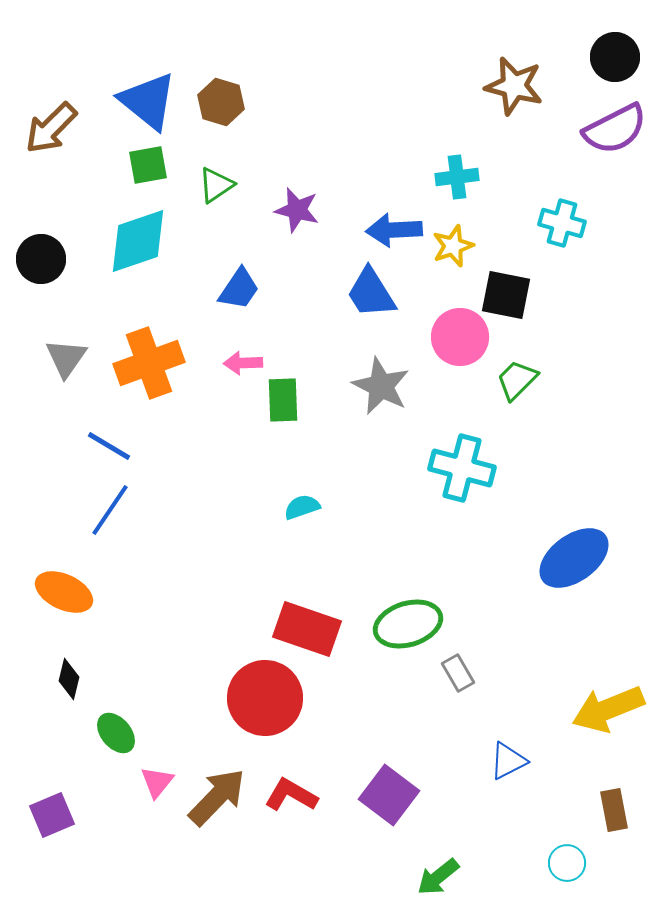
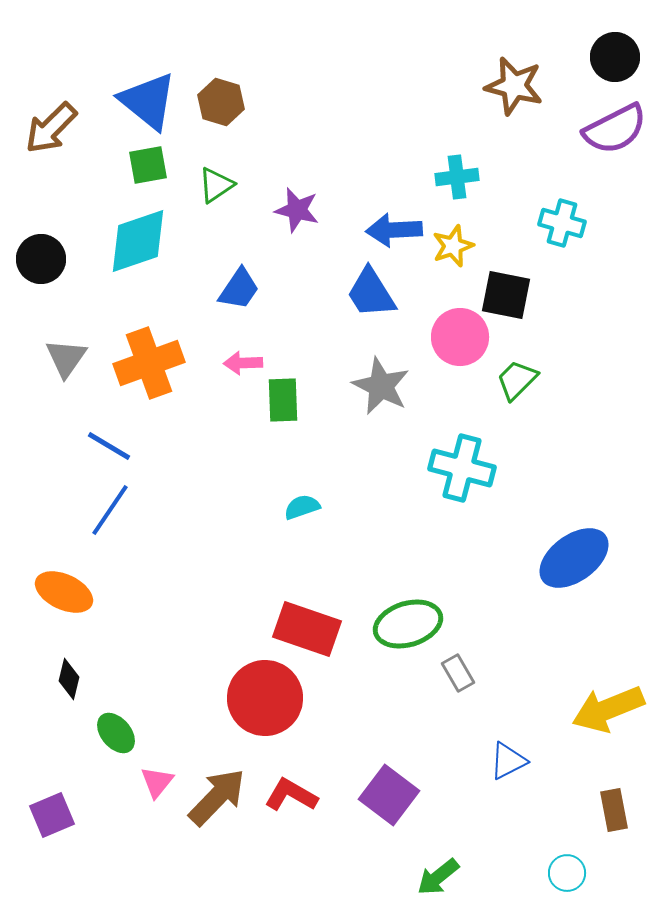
cyan circle at (567, 863): moved 10 px down
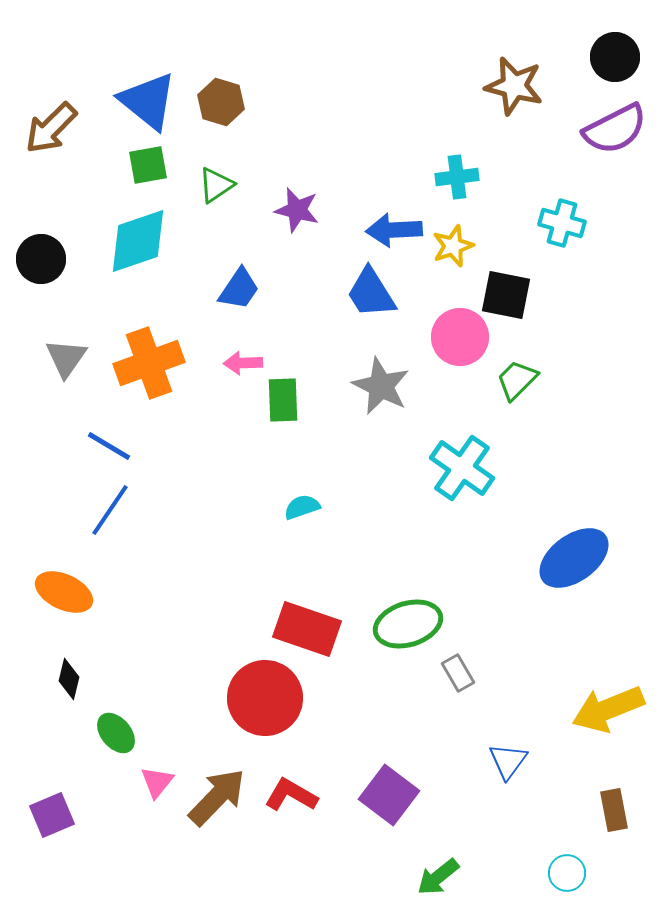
cyan cross at (462, 468): rotated 20 degrees clockwise
blue triangle at (508, 761): rotated 27 degrees counterclockwise
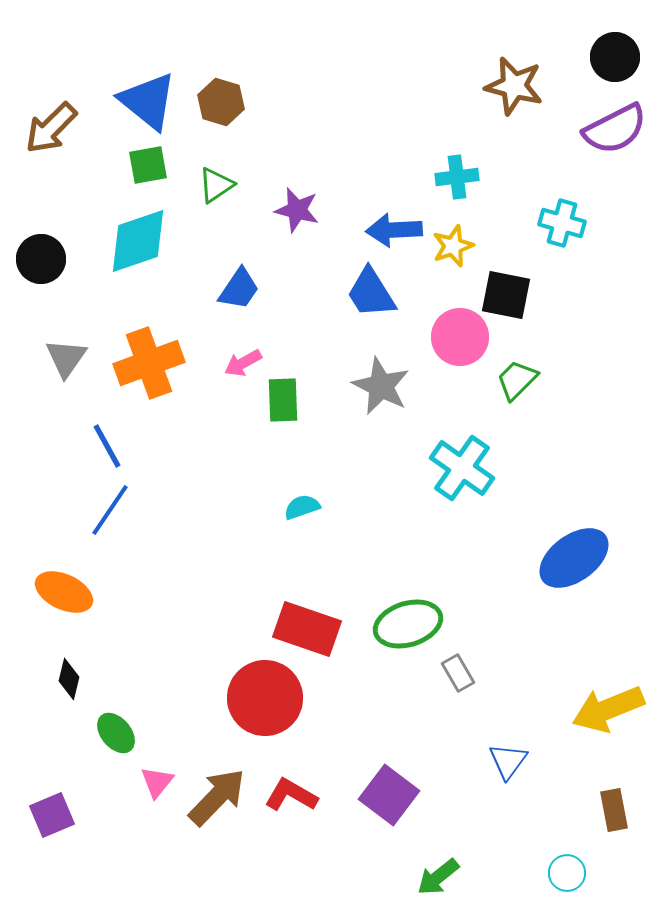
pink arrow at (243, 363): rotated 27 degrees counterclockwise
blue line at (109, 446): moved 2 px left; rotated 30 degrees clockwise
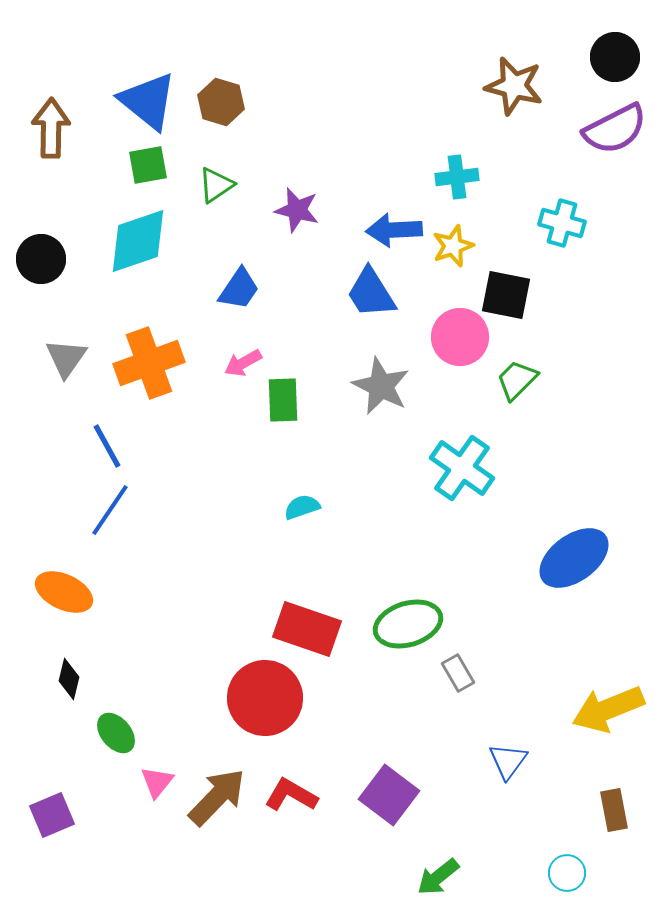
brown arrow at (51, 128): rotated 136 degrees clockwise
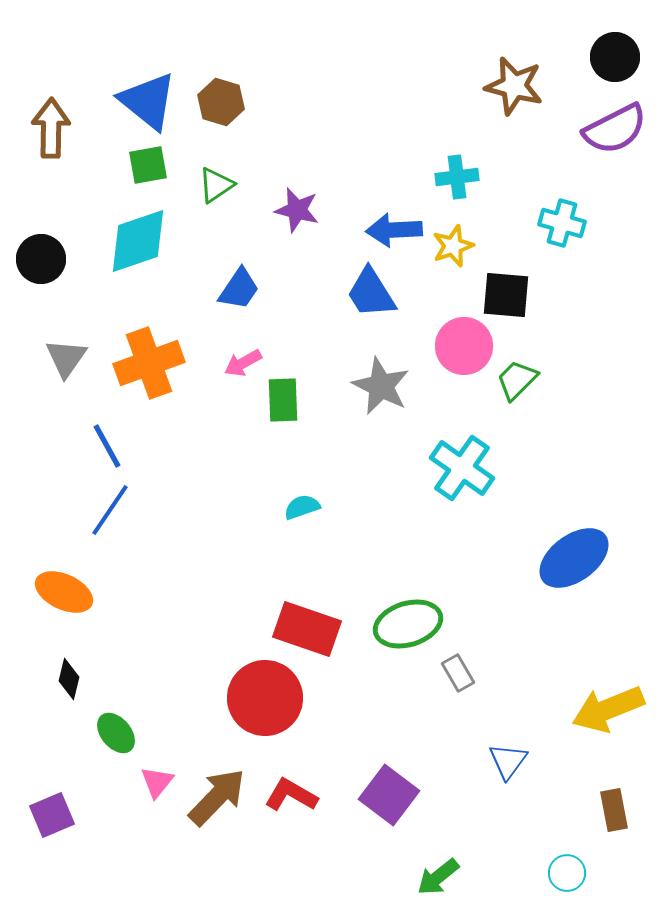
black square at (506, 295): rotated 6 degrees counterclockwise
pink circle at (460, 337): moved 4 px right, 9 px down
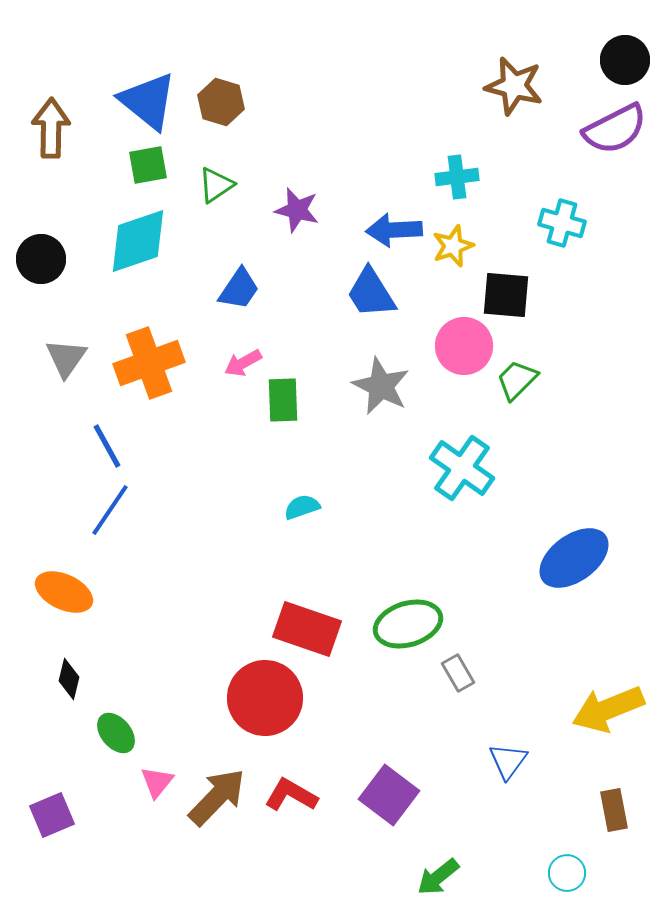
black circle at (615, 57): moved 10 px right, 3 px down
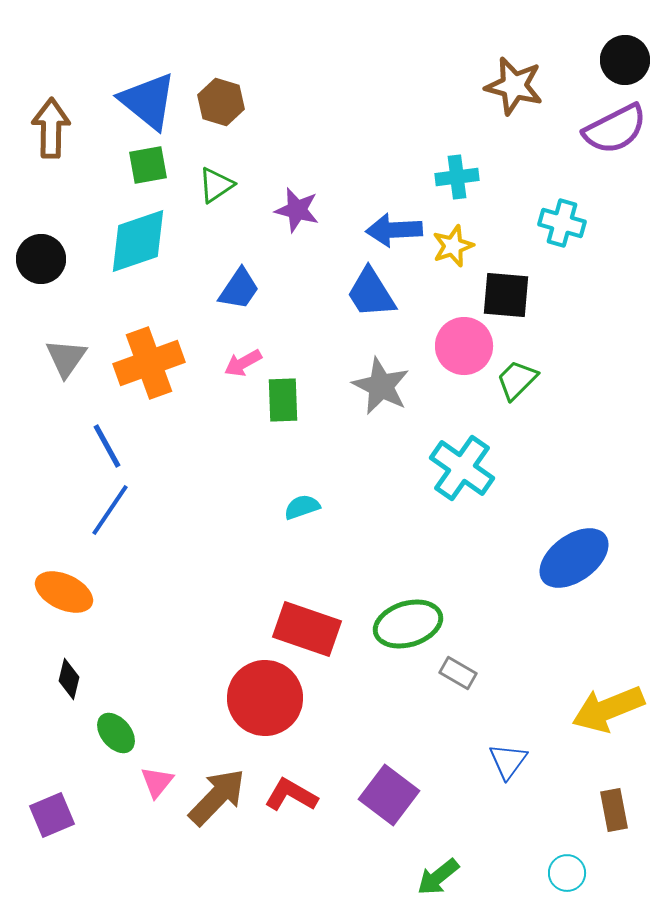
gray rectangle at (458, 673): rotated 30 degrees counterclockwise
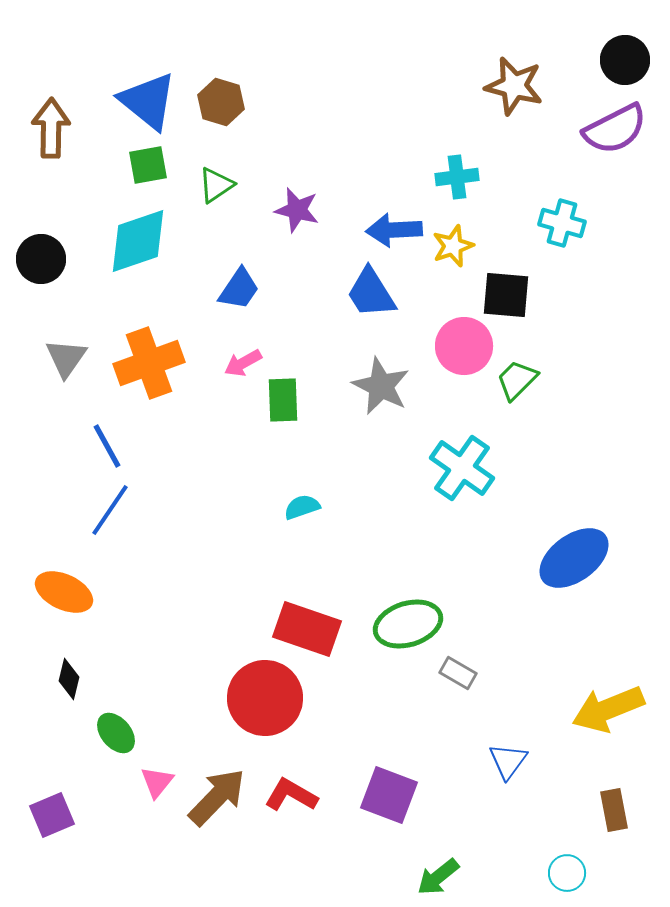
purple square at (389, 795): rotated 16 degrees counterclockwise
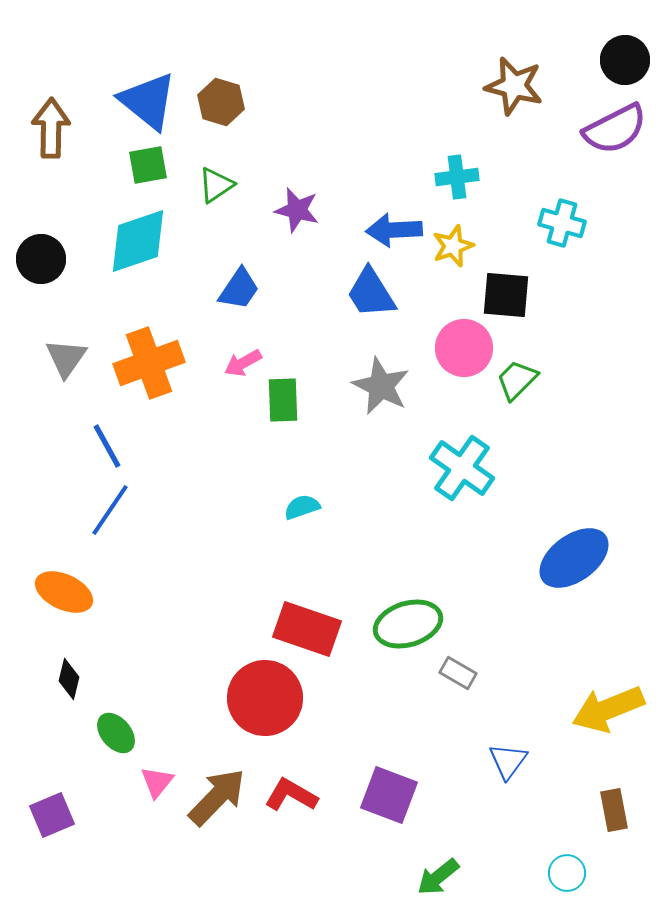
pink circle at (464, 346): moved 2 px down
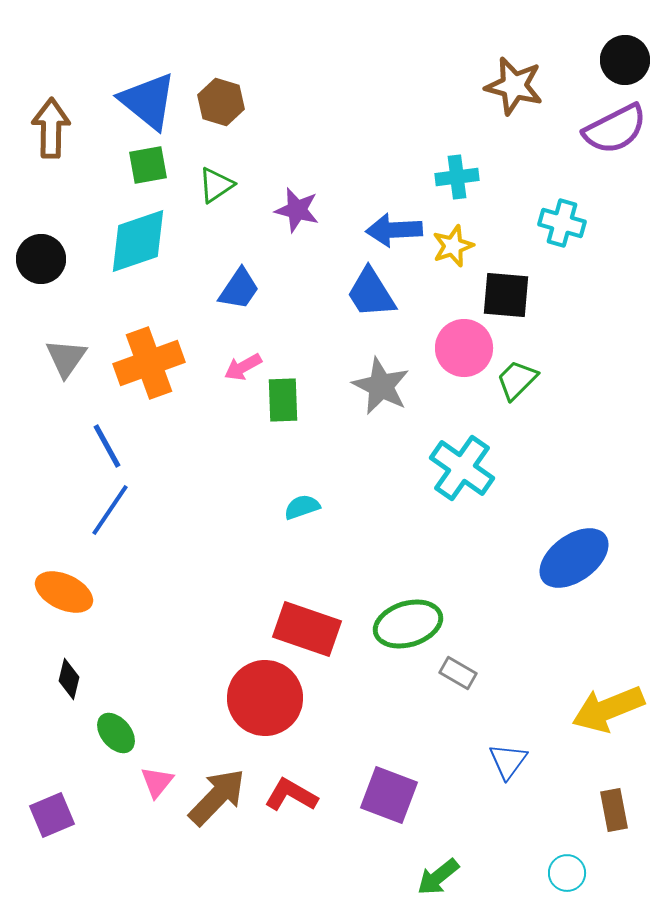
pink arrow at (243, 363): moved 4 px down
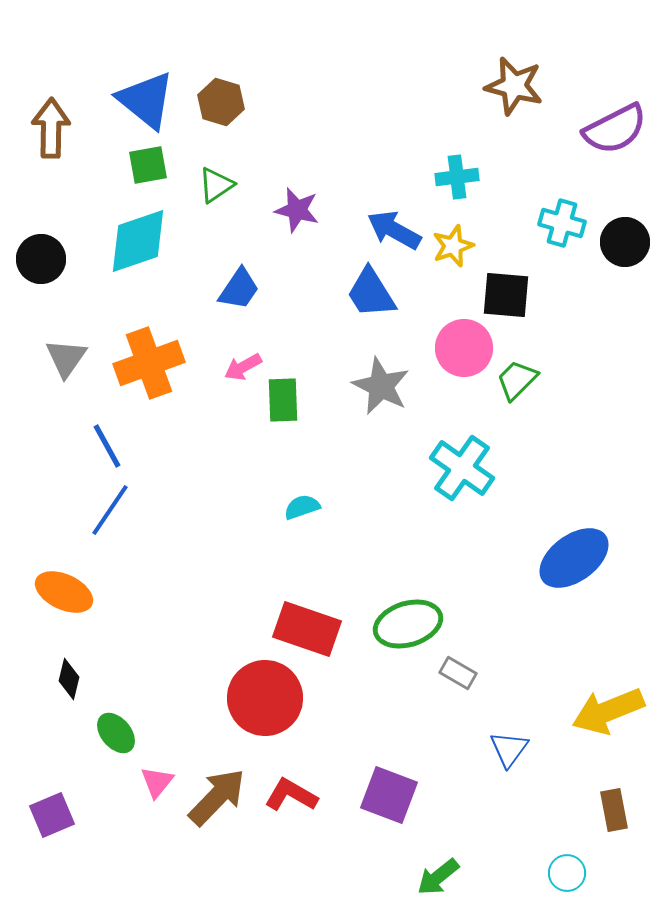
black circle at (625, 60): moved 182 px down
blue triangle at (148, 101): moved 2 px left, 1 px up
blue arrow at (394, 230): rotated 32 degrees clockwise
yellow arrow at (608, 709): moved 2 px down
blue triangle at (508, 761): moved 1 px right, 12 px up
